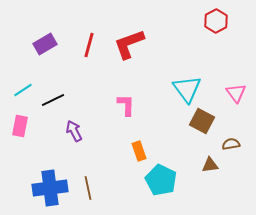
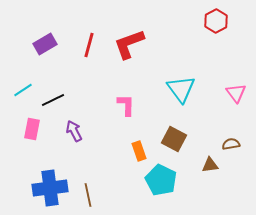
cyan triangle: moved 6 px left
brown square: moved 28 px left, 18 px down
pink rectangle: moved 12 px right, 3 px down
brown line: moved 7 px down
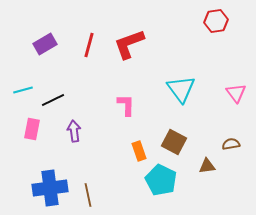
red hexagon: rotated 20 degrees clockwise
cyan line: rotated 18 degrees clockwise
purple arrow: rotated 20 degrees clockwise
brown square: moved 3 px down
brown triangle: moved 3 px left, 1 px down
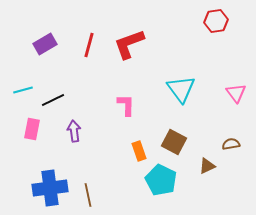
brown triangle: rotated 18 degrees counterclockwise
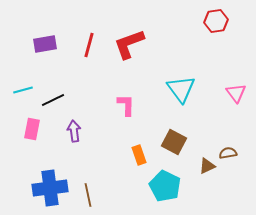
purple rectangle: rotated 20 degrees clockwise
brown semicircle: moved 3 px left, 9 px down
orange rectangle: moved 4 px down
cyan pentagon: moved 4 px right, 6 px down
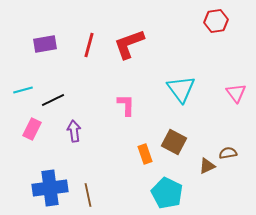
pink rectangle: rotated 15 degrees clockwise
orange rectangle: moved 6 px right, 1 px up
cyan pentagon: moved 2 px right, 7 px down
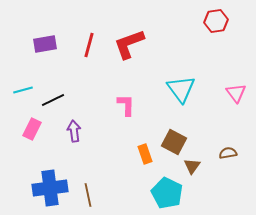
brown triangle: moved 15 px left; rotated 30 degrees counterclockwise
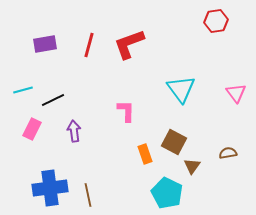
pink L-shape: moved 6 px down
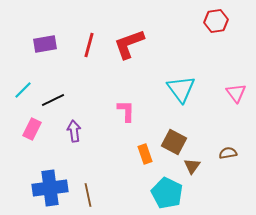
cyan line: rotated 30 degrees counterclockwise
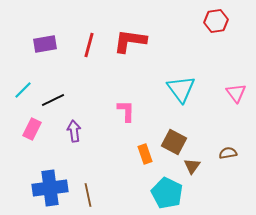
red L-shape: moved 1 px right, 3 px up; rotated 28 degrees clockwise
